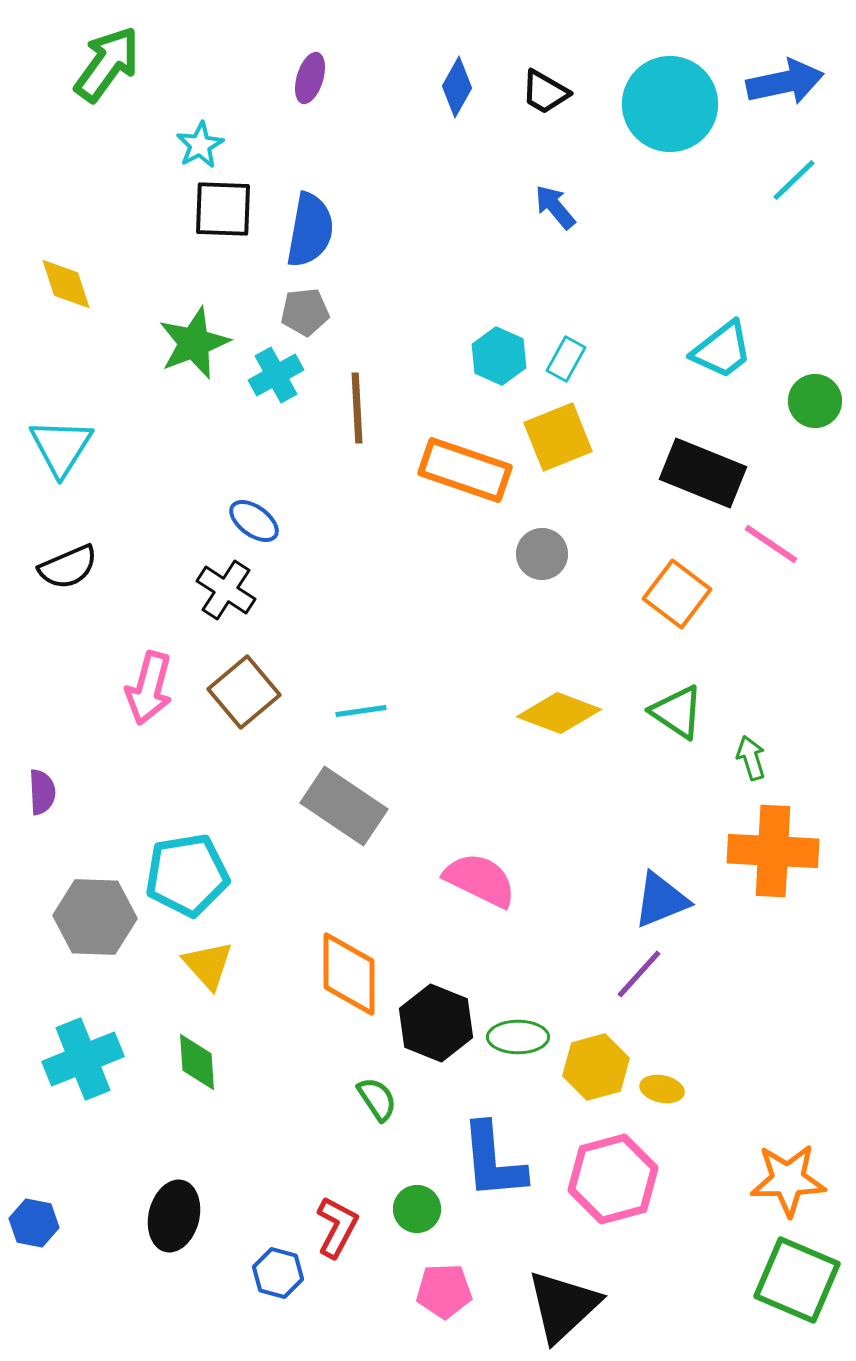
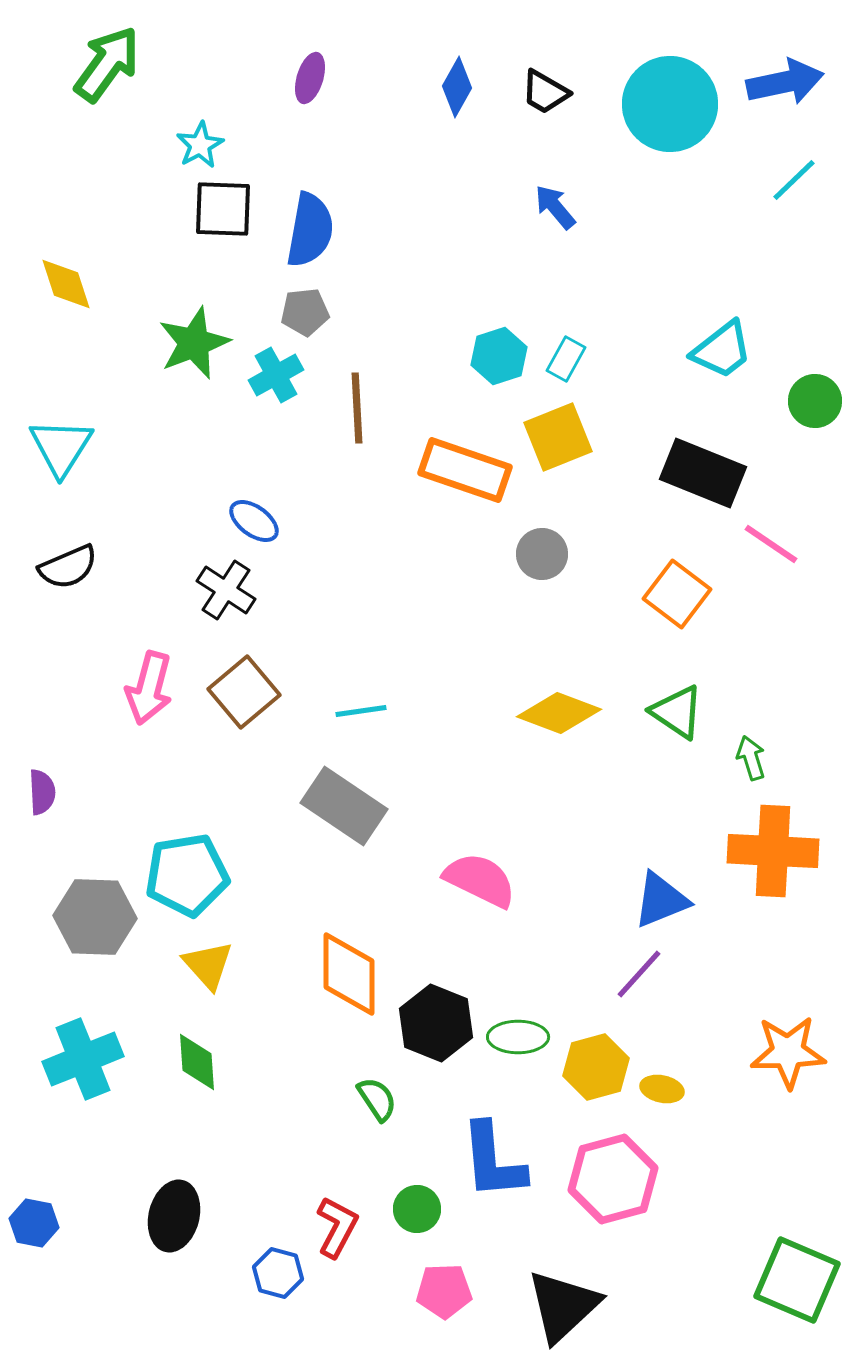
cyan hexagon at (499, 356): rotated 18 degrees clockwise
orange star at (788, 1180): moved 128 px up
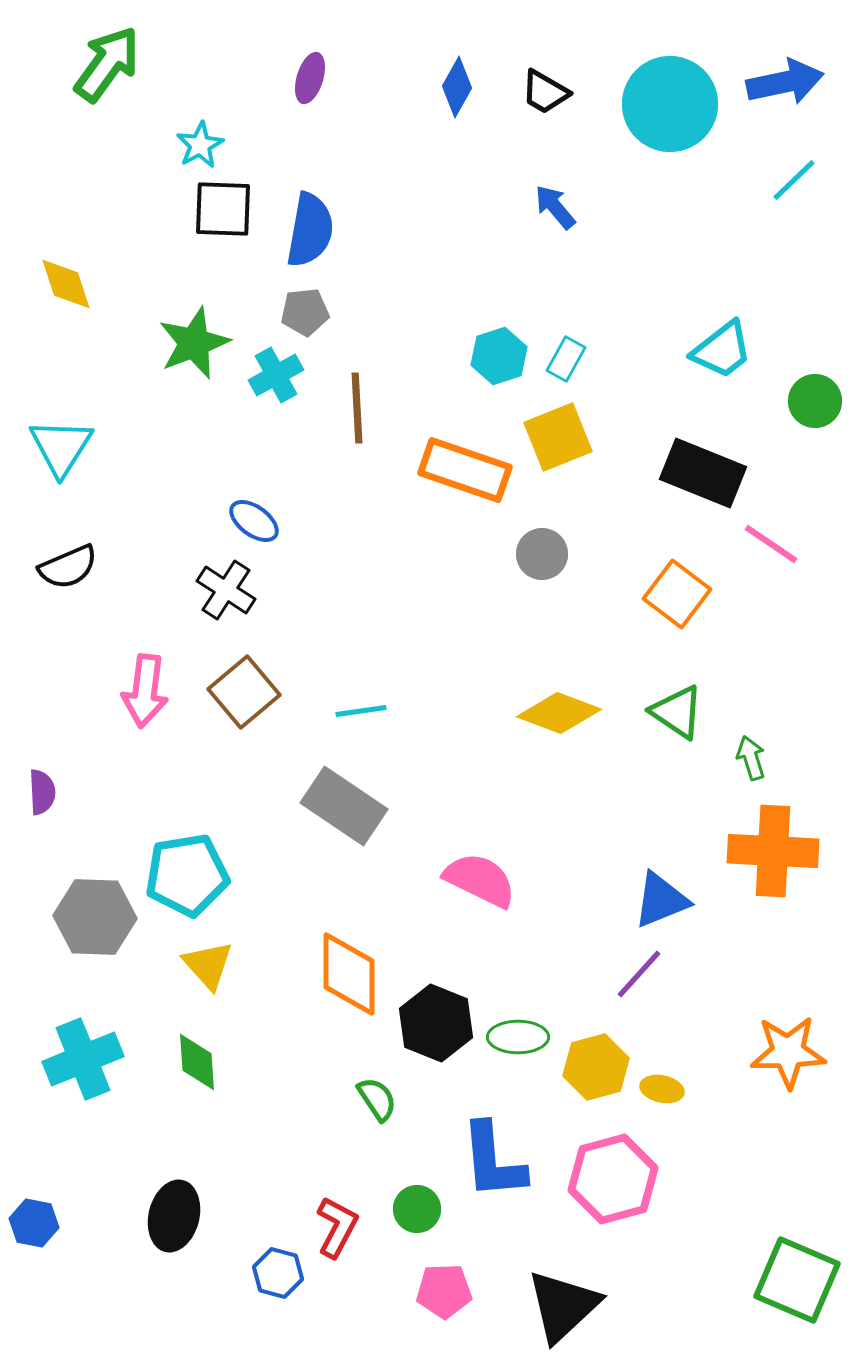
pink arrow at (149, 688): moved 4 px left, 3 px down; rotated 8 degrees counterclockwise
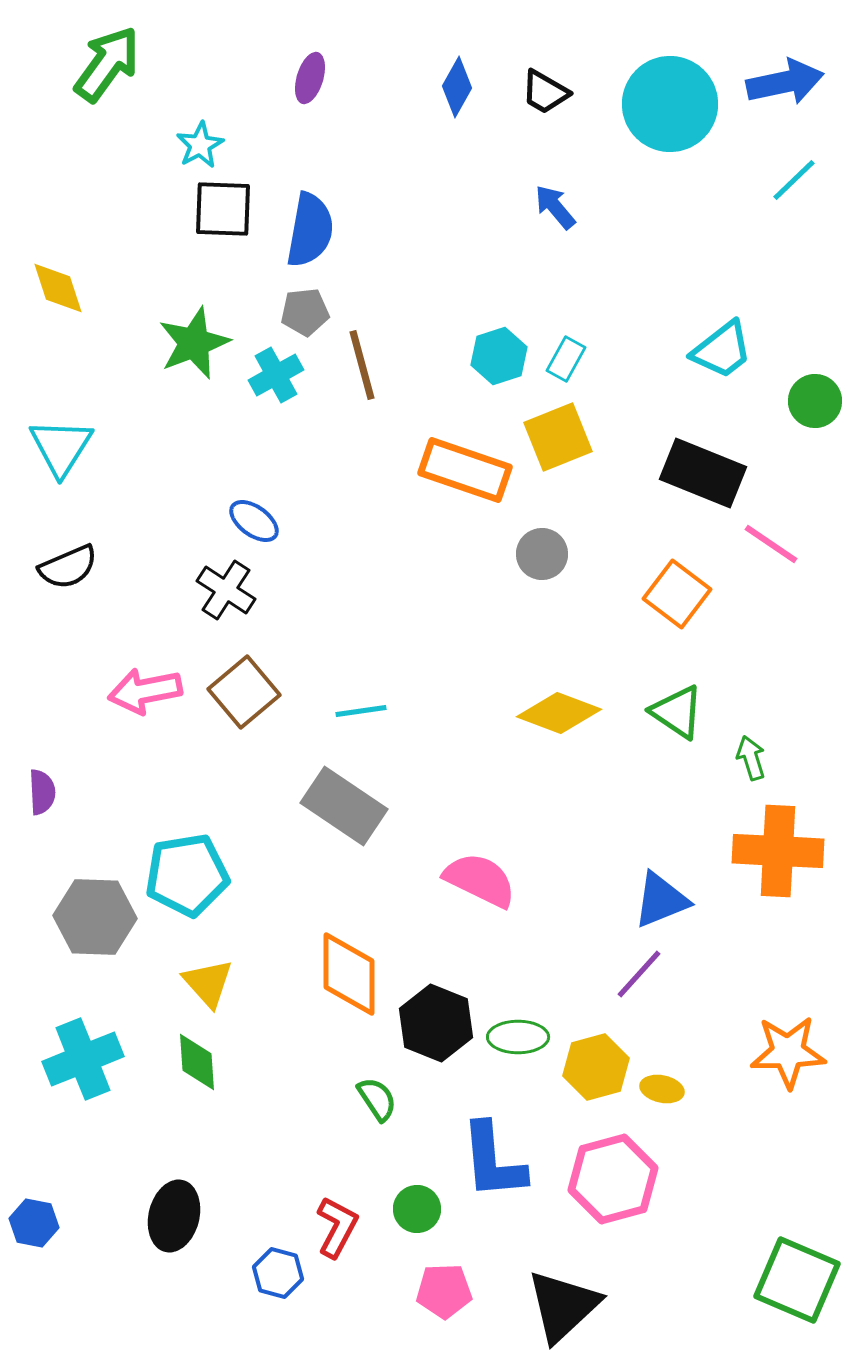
yellow diamond at (66, 284): moved 8 px left, 4 px down
brown line at (357, 408): moved 5 px right, 43 px up; rotated 12 degrees counterclockwise
pink arrow at (145, 691): rotated 72 degrees clockwise
orange cross at (773, 851): moved 5 px right
yellow triangle at (208, 965): moved 18 px down
